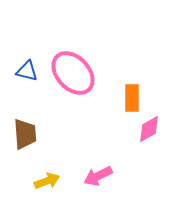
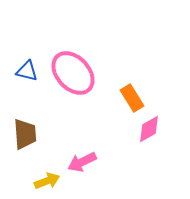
orange rectangle: rotated 32 degrees counterclockwise
pink arrow: moved 16 px left, 14 px up
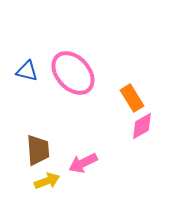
pink diamond: moved 7 px left, 3 px up
brown trapezoid: moved 13 px right, 16 px down
pink arrow: moved 1 px right, 1 px down
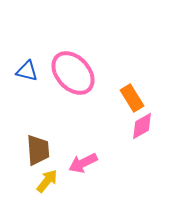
yellow arrow: rotated 30 degrees counterclockwise
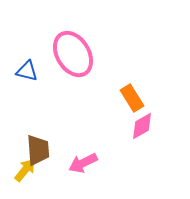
pink ellipse: moved 19 px up; rotated 12 degrees clockwise
yellow arrow: moved 22 px left, 11 px up
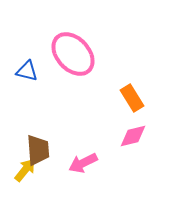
pink ellipse: rotated 12 degrees counterclockwise
pink diamond: moved 9 px left, 10 px down; rotated 16 degrees clockwise
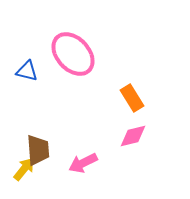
yellow arrow: moved 1 px left, 1 px up
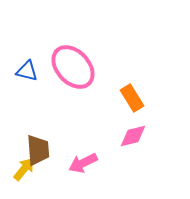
pink ellipse: moved 13 px down
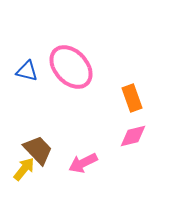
pink ellipse: moved 2 px left
orange rectangle: rotated 12 degrees clockwise
brown trapezoid: rotated 40 degrees counterclockwise
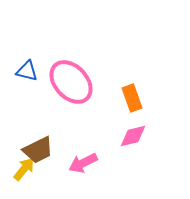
pink ellipse: moved 15 px down
brown trapezoid: rotated 108 degrees clockwise
